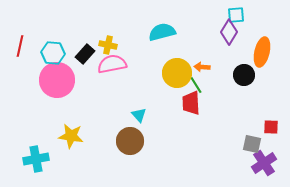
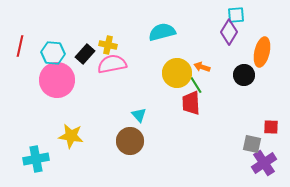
orange arrow: rotated 14 degrees clockwise
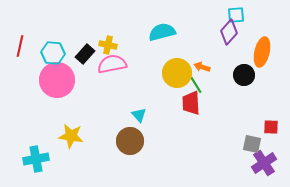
purple diamond: rotated 10 degrees clockwise
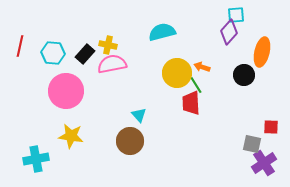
pink circle: moved 9 px right, 11 px down
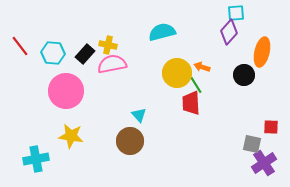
cyan square: moved 2 px up
red line: rotated 50 degrees counterclockwise
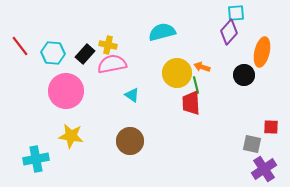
green line: rotated 18 degrees clockwise
cyan triangle: moved 7 px left, 20 px up; rotated 14 degrees counterclockwise
purple cross: moved 6 px down
